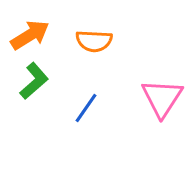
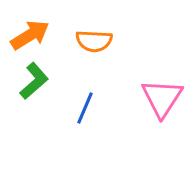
blue line: moved 1 px left; rotated 12 degrees counterclockwise
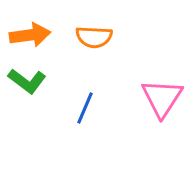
orange arrow: rotated 24 degrees clockwise
orange semicircle: moved 4 px up
green L-shape: moved 7 px left; rotated 78 degrees clockwise
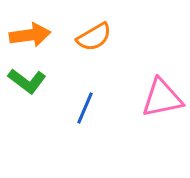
orange semicircle: rotated 33 degrees counterclockwise
pink triangle: rotated 45 degrees clockwise
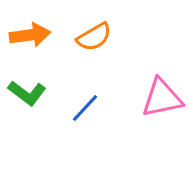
green L-shape: moved 12 px down
blue line: rotated 20 degrees clockwise
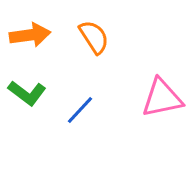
orange semicircle: rotated 93 degrees counterclockwise
blue line: moved 5 px left, 2 px down
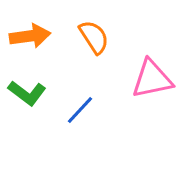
orange arrow: moved 1 px down
pink triangle: moved 10 px left, 19 px up
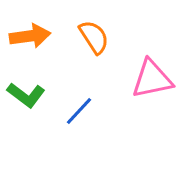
green L-shape: moved 1 px left, 2 px down
blue line: moved 1 px left, 1 px down
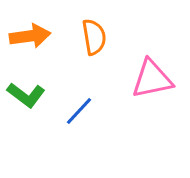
orange semicircle: rotated 24 degrees clockwise
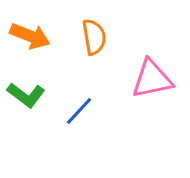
orange arrow: rotated 30 degrees clockwise
